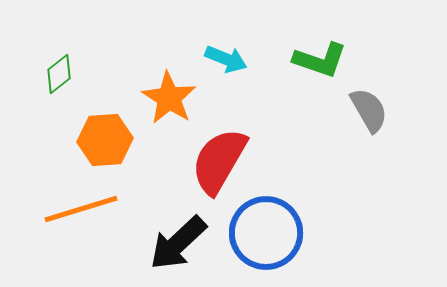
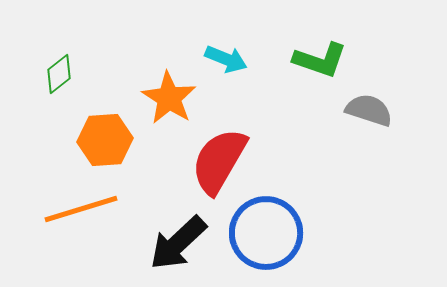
gray semicircle: rotated 42 degrees counterclockwise
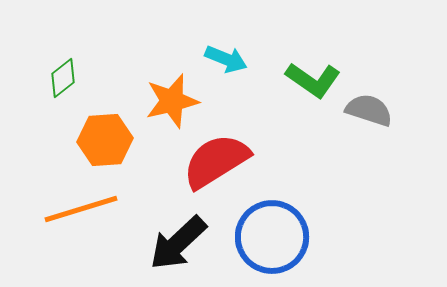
green L-shape: moved 7 px left, 20 px down; rotated 16 degrees clockwise
green diamond: moved 4 px right, 4 px down
orange star: moved 3 px right, 3 px down; rotated 26 degrees clockwise
red semicircle: moved 3 px left; rotated 28 degrees clockwise
blue circle: moved 6 px right, 4 px down
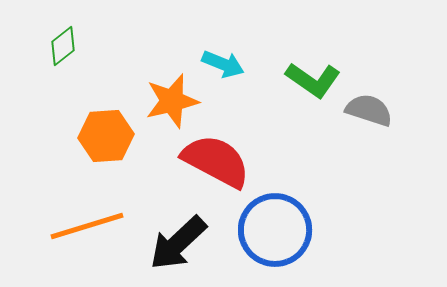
cyan arrow: moved 3 px left, 5 px down
green diamond: moved 32 px up
orange hexagon: moved 1 px right, 4 px up
red semicircle: rotated 60 degrees clockwise
orange line: moved 6 px right, 17 px down
blue circle: moved 3 px right, 7 px up
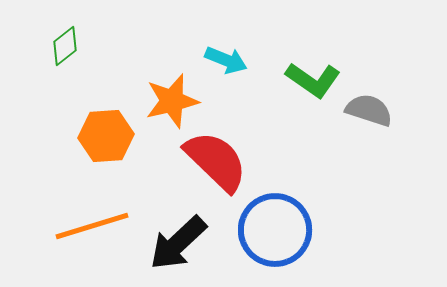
green diamond: moved 2 px right
cyan arrow: moved 3 px right, 4 px up
red semicircle: rotated 16 degrees clockwise
orange line: moved 5 px right
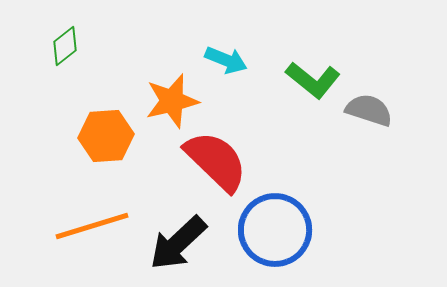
green L-shape: rotated 4 degrees clockwise
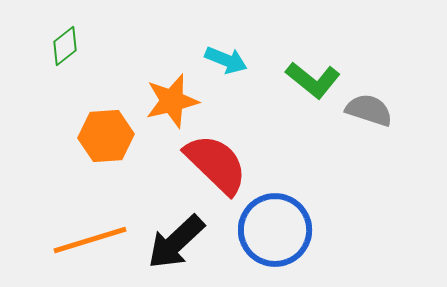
red semicircle: moved 3 px down
orange line: moved 2 px left, 14 px down
black arrow: moved 2 px left, 1 px up
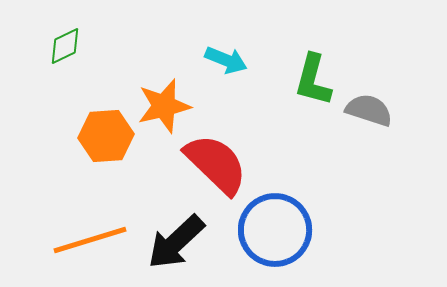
green diamond: rotated 12 degrees clockwise
green L-shape: rotated 66 degrees clockwise
orange star: moved 8 px left, 5 px down
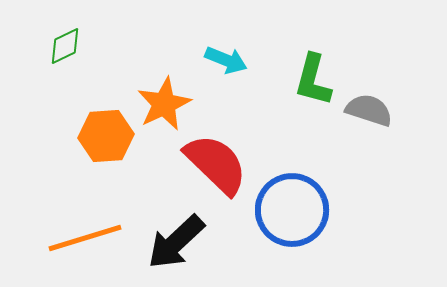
orange star: moved 2 px up; rotated 12 degrees counterclockwise
blue circle: moved 17 px right, 20 px up
orange line: moved 5 px left, 2 px up
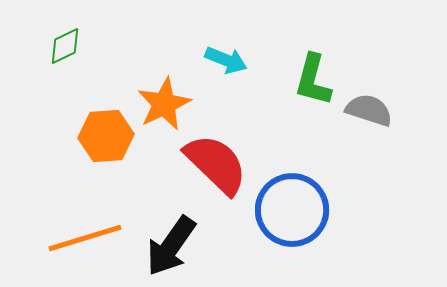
black arrow: moved 5 px left, 4 px down; rotated 12 degrees counterclockwise
